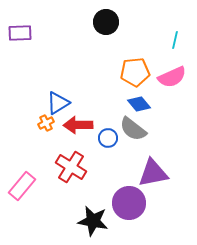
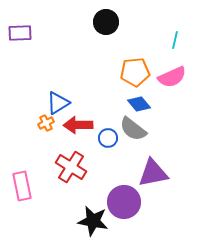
pink rectangle: rotated 52 degrees counterclockwise
purple circle: moved 5 px left, 1 px up
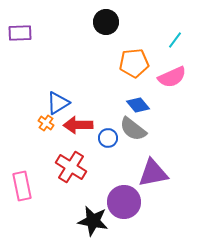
cyan line: rotated 24 degrees clockwise
orange pentagon: moved 1 px left, 9 px up
blue diamond: moved 1 px left, 1 px down
orange cross: rotated 28 degrees counterclockwise
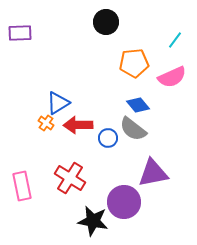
red cross: moved 1 px left, 11 px down
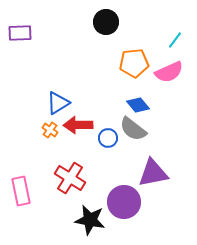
pink semicircle: moved 3 px left, 5 px up
orange cross: moved 4 px right, 7 px down
pink rectangle: moved 1 px left, 5 px down
black star: moved 3 px left, 1 px up
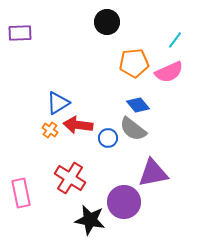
black circle: moved 1 px right
red arrow: rotated 8 degrees clockwise
pink rectangle: moved 2 px down
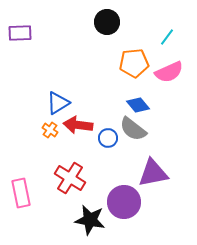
cyan line: moved 8 px left, 3 px up
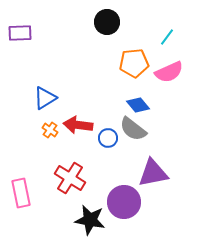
blue triangle: moved 13 px left, 5 px up
